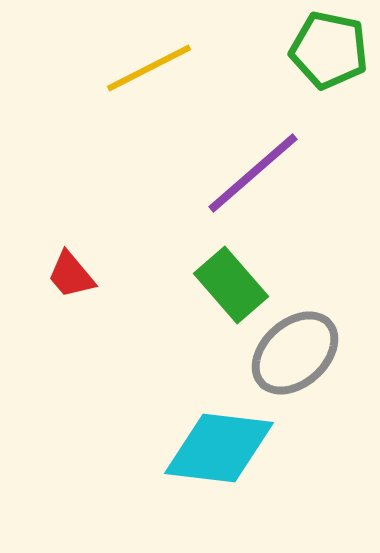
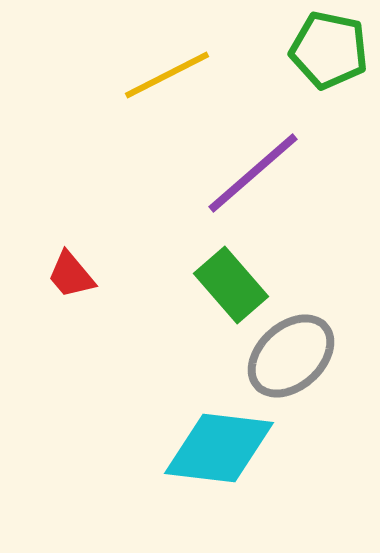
yellow line: moved 18 px right, 7 px down
gray ellipse: moved 4 px left, 3 px down
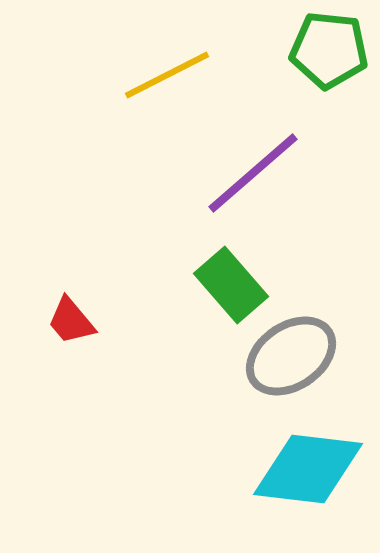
green pentagon: rotated 6 degrees counterclockwise
red trapezoid: moved 46 px down
gray ellipse: rotated 8 degrees clockwise
cyan diamond: moved 89 px right, 21 px down
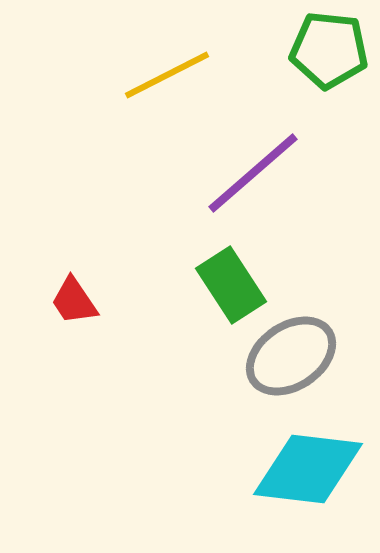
green rectangle: rotated 8 degrees clockwise
red trapezoid: moved 3 px right, 20 px up; rotated 6 degrees clockwise
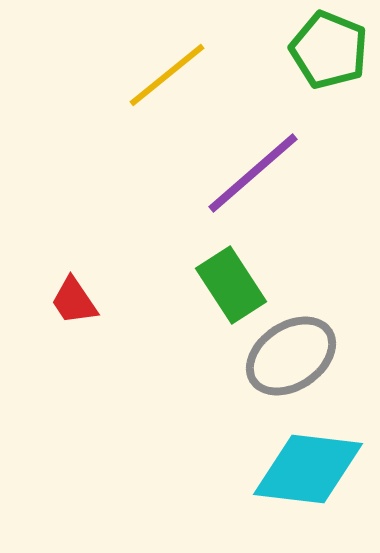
green pentagon: rotated 16 degrees clockwise
yellow line: rotated 12 degrees counterclockwise
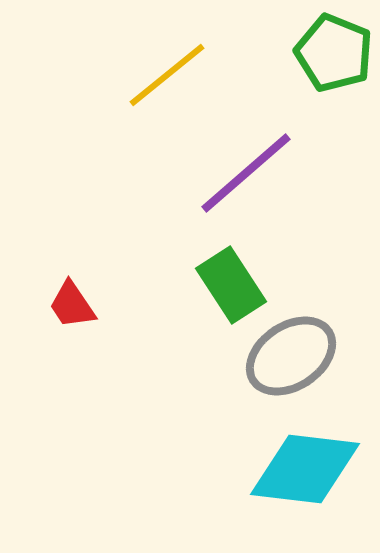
green pentagon: moved 5 px right, 3 px down
purple line: moved 7 px left
red trapezoid: moved 2 px left, 4 px down
cyan diamond: moved 3 px left
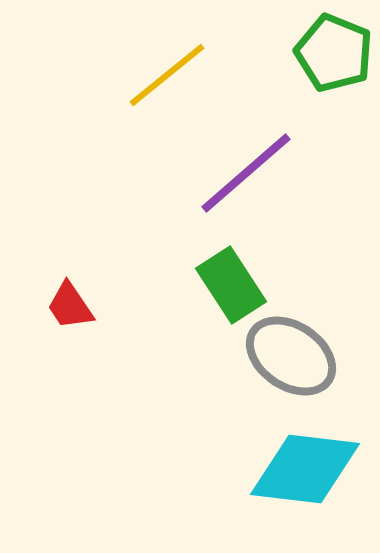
red trapezoid: moved 2 px left, 1 px down
gray ellipse: rotated 68 degrees clockwise
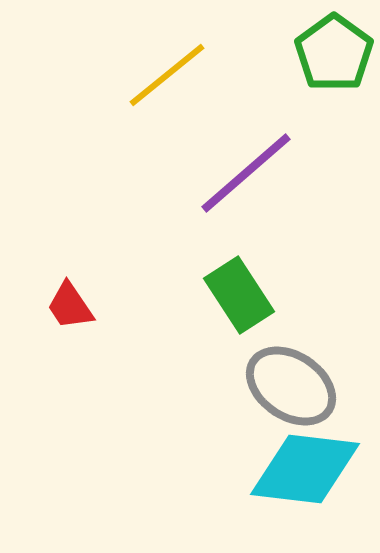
green pentagon: rotated 14 degrees clockwise
green rectangle: moved 8 px right, 10 px down
gray ellipse: moved 30 px down
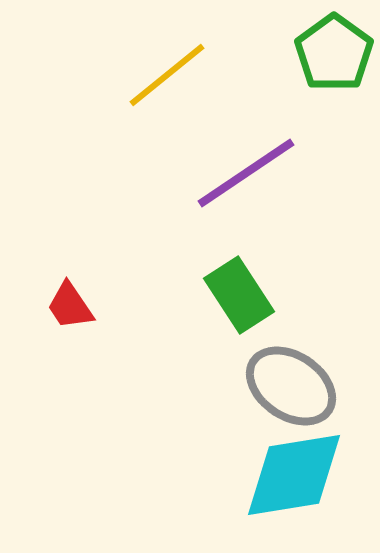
purple line: rotated 7 degrees clockwise
cyan diamond: moved 11 px left, 6 px down; rotated 16 degrees counterclockwise
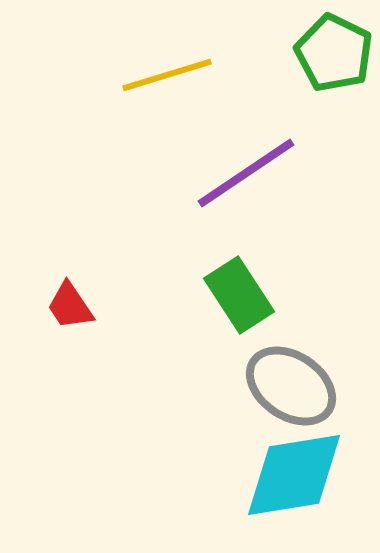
green pentagon: rotated 10 degrees counterclockwise
yellow line: rotated 22 degrees clockwise
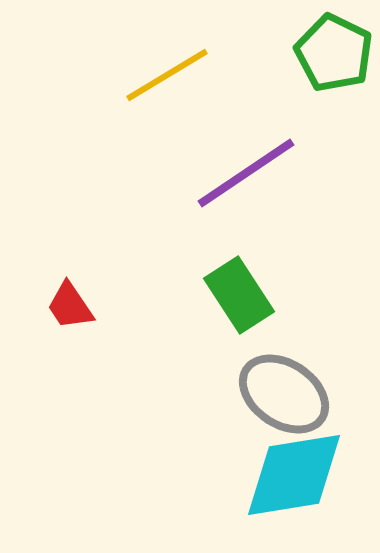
yellow line: rotated 14 degrees counterclockwise
gray ellipse: moved 7 px left, 8 px down
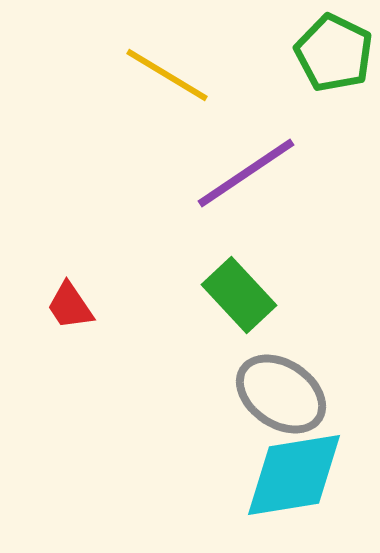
yellow line: rotated 62 degrees clockwise
green rectangle: rotated 10 degrees counterclockwise
gray ellipse: moved 3 px left
